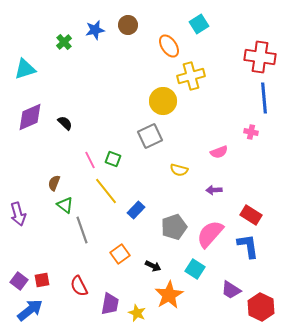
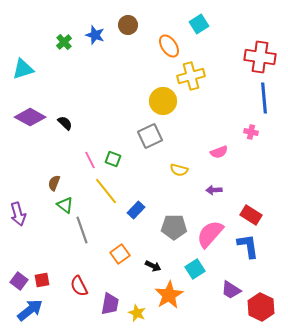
blue star at (95, 30): moved 5 px down; rotated 30 degrees clockwise
cyan triangle at (25, 69): moved 2 px left
purple diamond at (30, 117): rotated 52 degrees clockwise
gray pentagon at (174, 227): rotated 20 degrees clockwise
cyan square at (195, 269): rotated 24 degrees clockwise
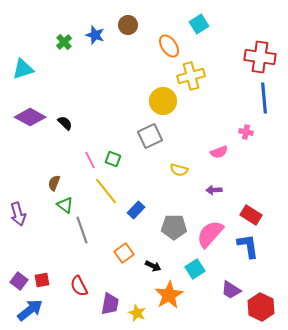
pink cross at (251, 132): moved 5 px left
orange square at (120, 254): moved 4 px right, 1 px up
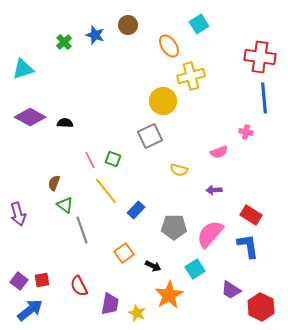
black semicircle at (65, 123): rotated 42 degrees counterclockwise
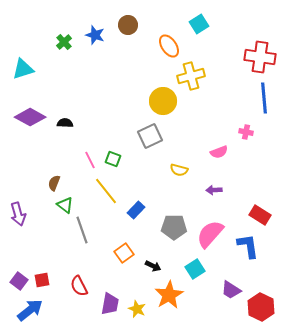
red rectangle at (251, 215): moved 9 px right
yellow star at (137, 313): moved 4 px up
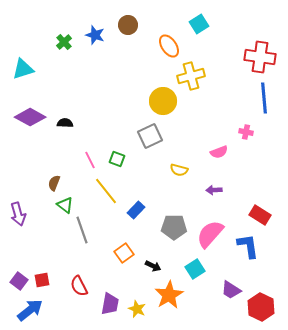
green square at (113, 159): moved 4 px right
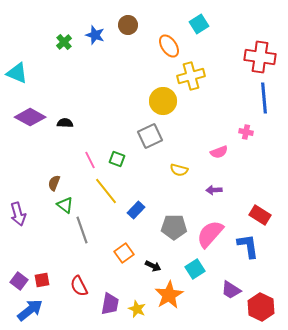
cyan triangle at (23, 69): moved 6 px left, 4 px down; rotated 40 degrees clockwise
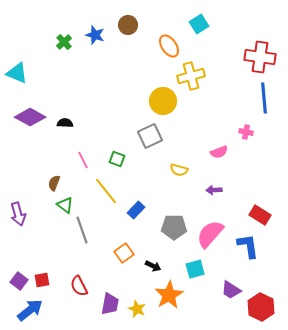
pink line at (90, 160): moved 7 px left
cyan square at (195, 269): rotated 18 degrees clockwise
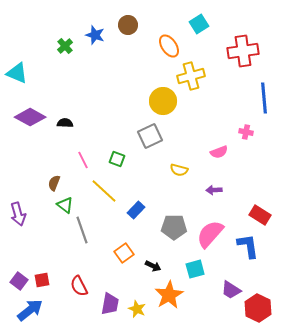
green cross at (64, 42): moved 1 px right, 4 px down
red cross at (260, 57): moved 17 px left, 6 px up; rotated 16 degrees counterclockwise
yellow line at (106, 191): moved 2 px left; rotated 8 degrees counterclockwise
red hexagon at (261, 307): moved 3 px left, 1 px down
